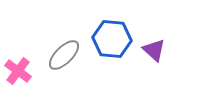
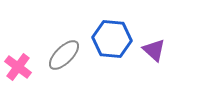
pink cross: moved 4 px up
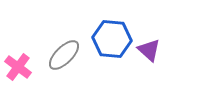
purple triangle: moved 5 px left
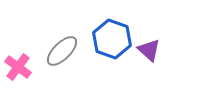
blue hexagon: rotated 15 degrees clockwise
gray ellipse: moved 2 px left, 4 px up
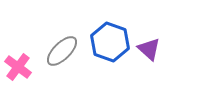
blue hexagon: moved 2 px left, 3 px down
purple triangle: moved 1 px up
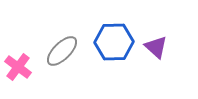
blue hexagon: moved 4 px right; rotated 21 degrees counterclockwise
purple triangle: moved 7 px right, 2 px up
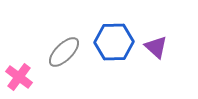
gray ellipse: moved 2 px right, 1 px down
pink cross: moved 1 px right, 10 px down
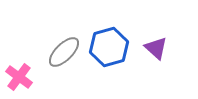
blue hexagon: moved 5 px left, 5 px down; rotated 15 degrees counterclockwise
purple triangle: moved 1 px down
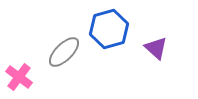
blue hexagon: moved 18 px up
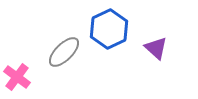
blue hexagon: rotated 9 degrees counterclockwise
pink cross: moved 2 px left
